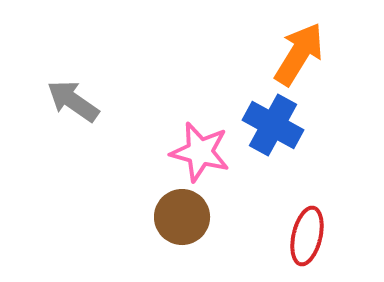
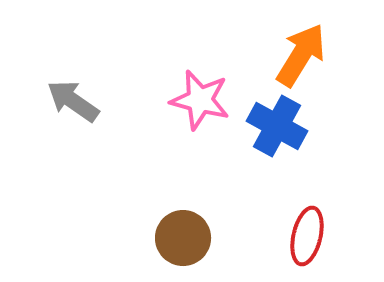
orange arrow: moved 2 px right, 1 px down
blue cross: moved 4 px right, 1 px down
pink star: moved 52 px up
brown circle: moved 1 px right, 21 px down
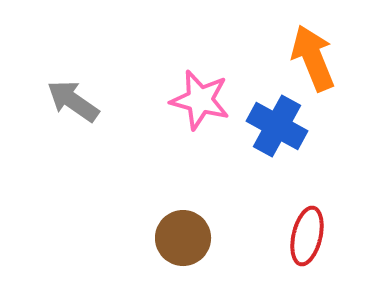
orange arrow: moved 12 px right, 3 px down; rotated 54 degrees counterclockwise
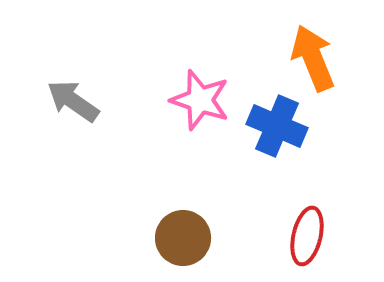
pink star: rotated 4 degrees clockwise
blue cross: rotated 6 degrees counterclockwise
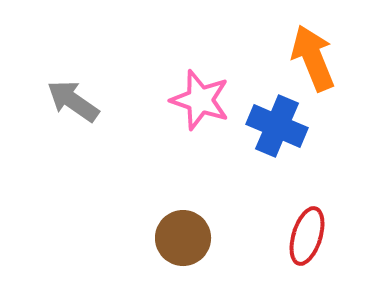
red ellipse: rotated 4 degrees clockwise
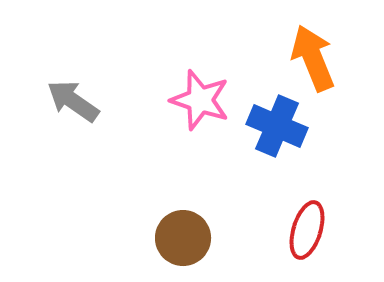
red ellipse: moved 6 px up
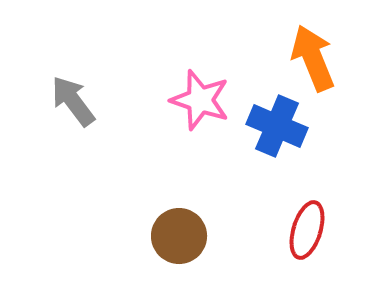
gray arrow: rotated 18 degrees clockwise
brown circle: moved 4 px left, 2 px up
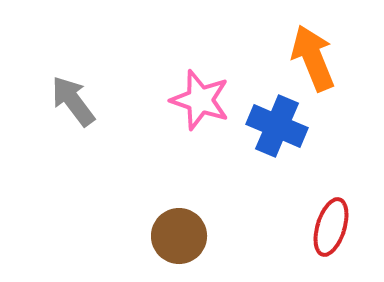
red ellipse: moved 24 px right, 3 px up
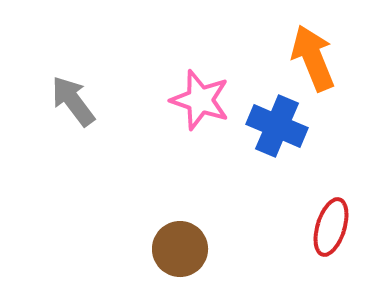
brown circle: moved 1 px right, 13 px down
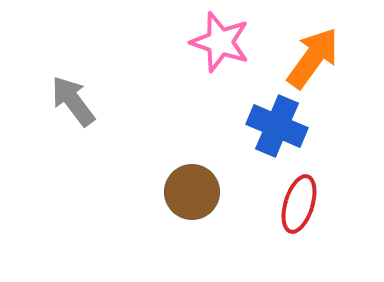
orange arrow: rotated 58 degrees clockwise
pink star: moved 20 px right, 58 px up
red ellipse: moved 32 px left, 23 px up
brown circle: moved 12 px right, 57 px up
